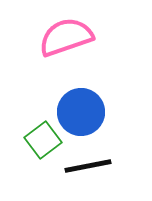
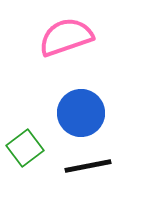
blue circle: moved 1 px down
green square: moved 18 px left, 8 px down
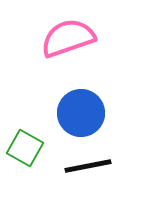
pink semicircle: moved 2 px right, 1 px down
green square: rotated 24 degrees counterclockwise
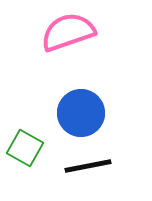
pink semicircle: moved 6 px up
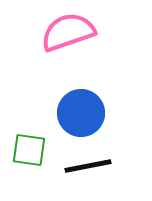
green square: moved 4 px right, 2 px down; rotated 21 degrees counterclockwise
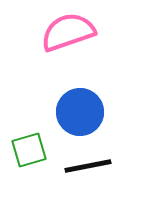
blue circle: moved 1 px left, 1 px up
green square: rotated 24 degrees counterclockwise
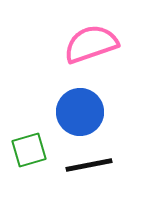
pink semicircle: moved 23 px right, 12 px down
black line: moved 1 px right, 1 px up
